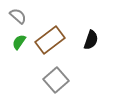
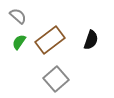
gray square: moved 1 px up
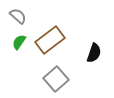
black semicircle: moved 3 px right, 13 px down
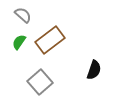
gray semicircle: moved 5 px right, 1 px up
black semicircle: moved 17 px down
gray square: moved 16 px left, 3 px down
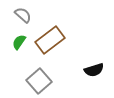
black semicircle: rotated 54 degrees clockwise
gray square: moved 1 px left, 1 px up
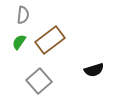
gray semicircle: rotated 54 degrees clockwise
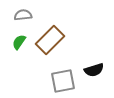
gray semicircle: rotated 102 degrees counterclockwise
brown rectangle: rotated 8 degrees counterclockwise
gray square: moved 24 px right; rotated 30 degrees clockwise
